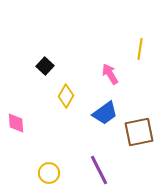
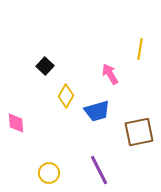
blue trapezoid: moved 8 px left, 2 px up; rotated 20 degrees clockwise
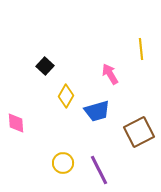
yellow line: moved 1 px right; rotated 15 degrees counterclockwise
brown square: rotated 16 degrees counterclockwise
yellow circle: moved 14 px right, 10 px up
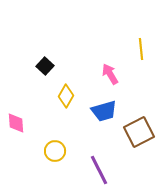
blue trapezoid: moved 7 px right
yellow circle: moved 8 px left, 12 px up
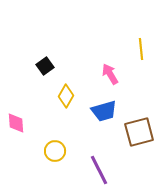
black square: rotated 12 degrees clockwise
brown square: rotated 12 degrees clockwise
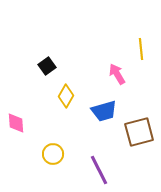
black square: moved 2 px right
pink arrow: moved 7 px right
yellow circle: moved 2 px left, 3 px down
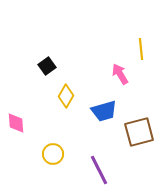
pink arrow: moved 3 px right
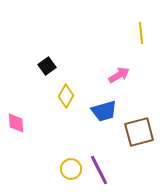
yellow line: moved 16 px up
pink arrow: moved 1 px left, 1 px down; rotated 90 degrees clockwise
yellow circle: moved 18 px right, 15 px down
